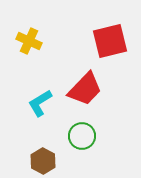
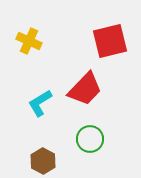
green circle: moved 8 px right, 3 px down
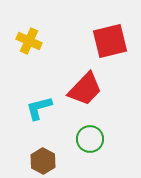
cyan L-shape: moved 1 px left, 5 px down; rotated 16 degrees clockwise
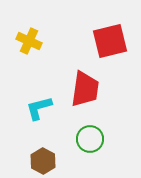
red trapezoid: rotated 36 degrees counterclockwise
